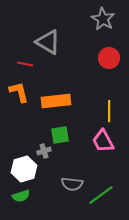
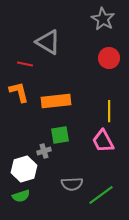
gray semicircle: rotated 10 degrees counterclockwise
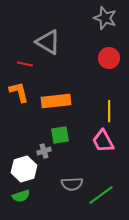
gray star: moved 2 px right, 1 px up; rotated 10 degrees counterclockwise
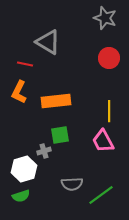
orange L-shape: rotated 140 degrees counterclockwise
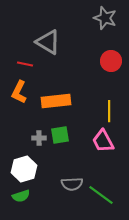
red circle: moved 2 px right, 3 px down
gray cross: moved 5 px left, 13 px up; rotated 16 degrees clockwise
green line: rotated 72 degrees clockwise
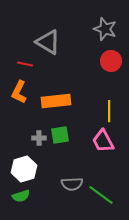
gray star: moved 11 px down
